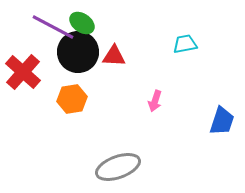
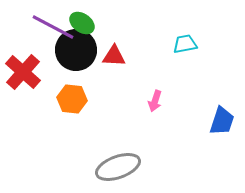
black circle: moved 2 px left, 2 px up
orange hexagon: rotated 16 degrees clockwise
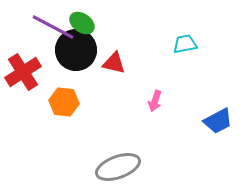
red triangle: moved 7 px down; rotated 10 degrees clockwise
red cross: rotated 15 degrees clockwise
orange hexagon: moved 8 px left, 3 px down
blue trapezoid: moved 4 px left; rotated 44 degrees clockwise
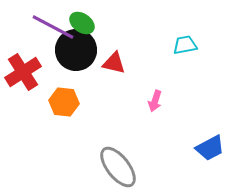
cyan trapezoid: moved 1 px down
blue trapezoid: moved 8 px left, 27 px down
gray ellipse: rotated 72 degrees clockwise
